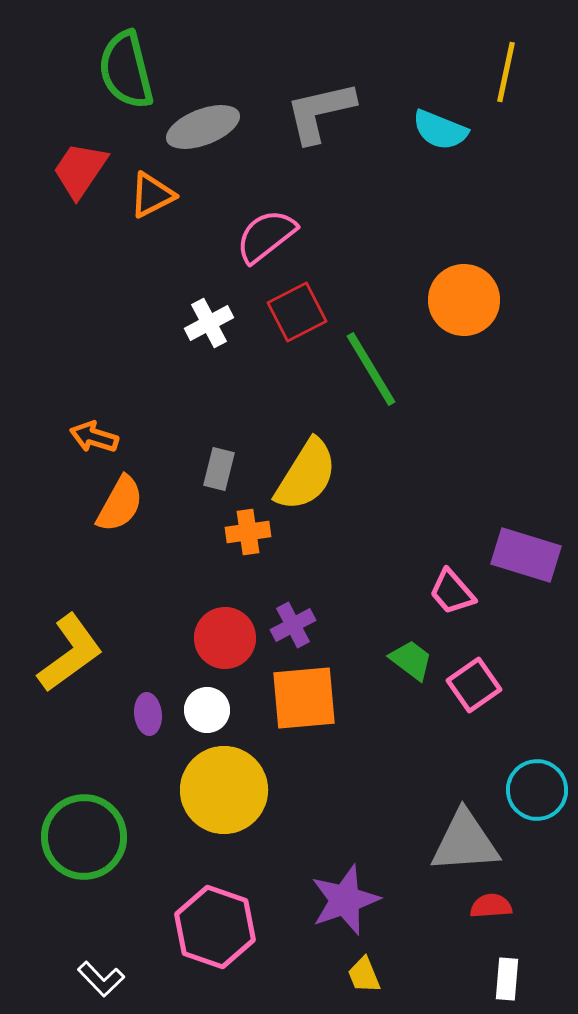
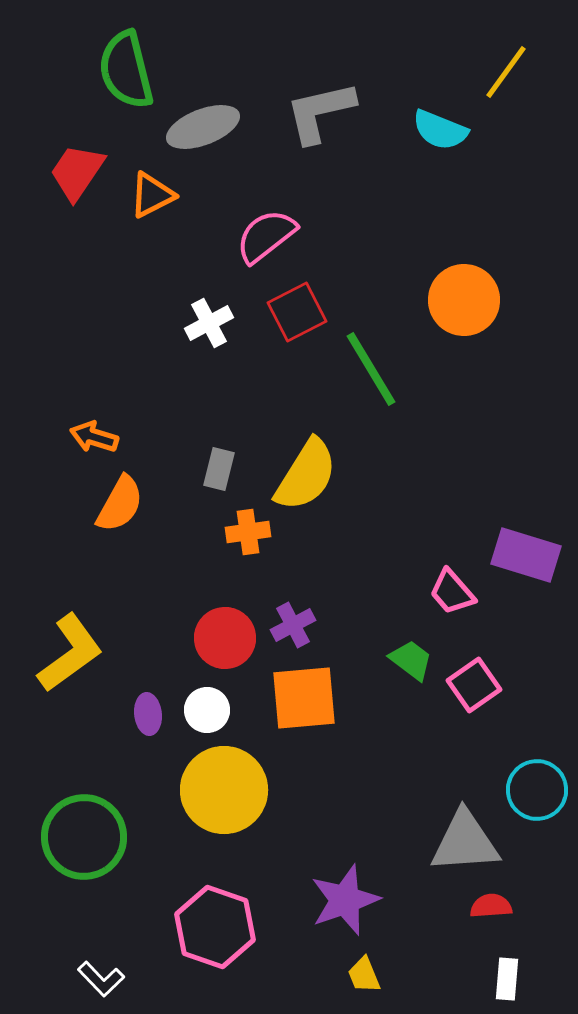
yellow line: rotated 24 degrees clockwise
red trapezoid: moved 3 px left, 2 px down
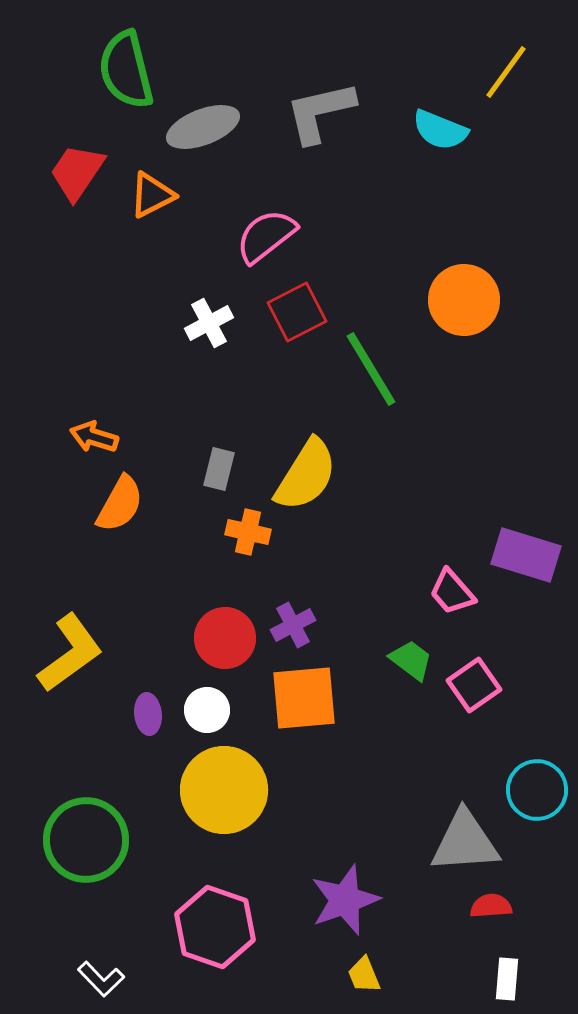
orange cross: rotated 21 degrees clockwise
green circle: moved 2 px right, 3 px down
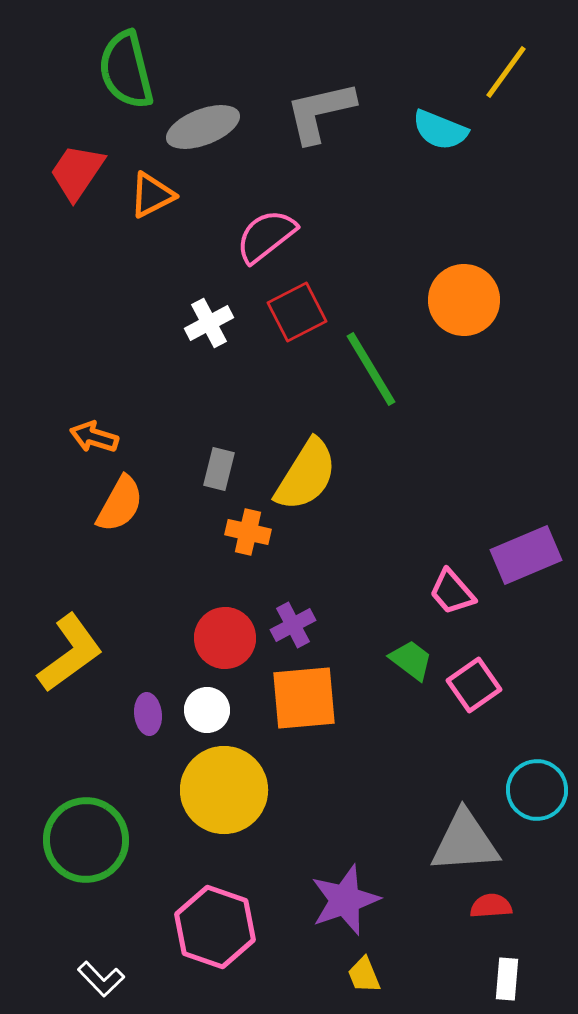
purple rectangle: rotated 40 degrees counterclockwise
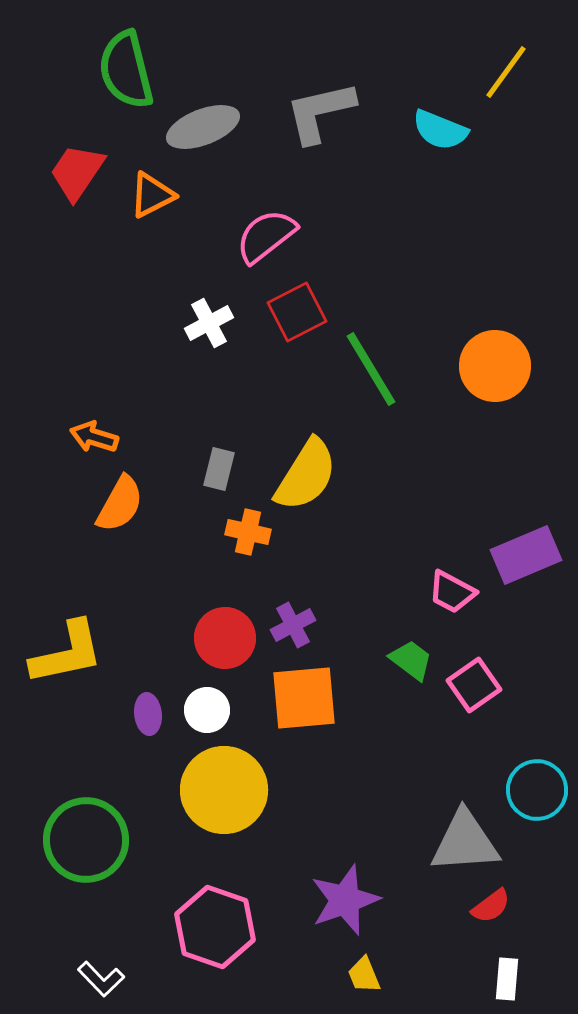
orange circle: moved 31 px right, 66 px down
pink trapezoid: rotated 21 degrees counterclockwise
yellow L-shape: moved 3 px left; rotated 24 degrees clockwise
red semicircle: rotated 147 degrees clockwise
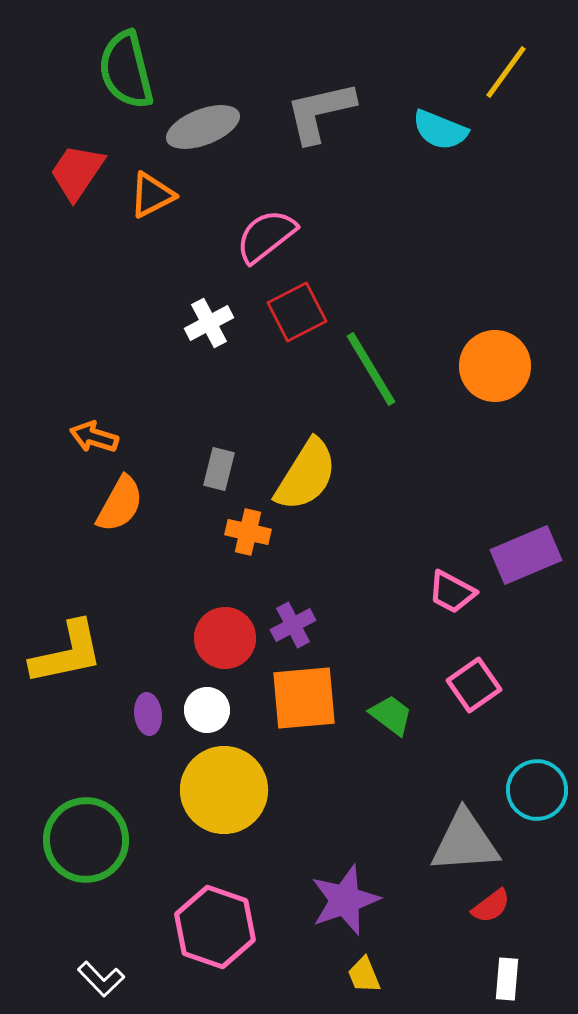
green trapezoid: moved 20 px left, 55 px down
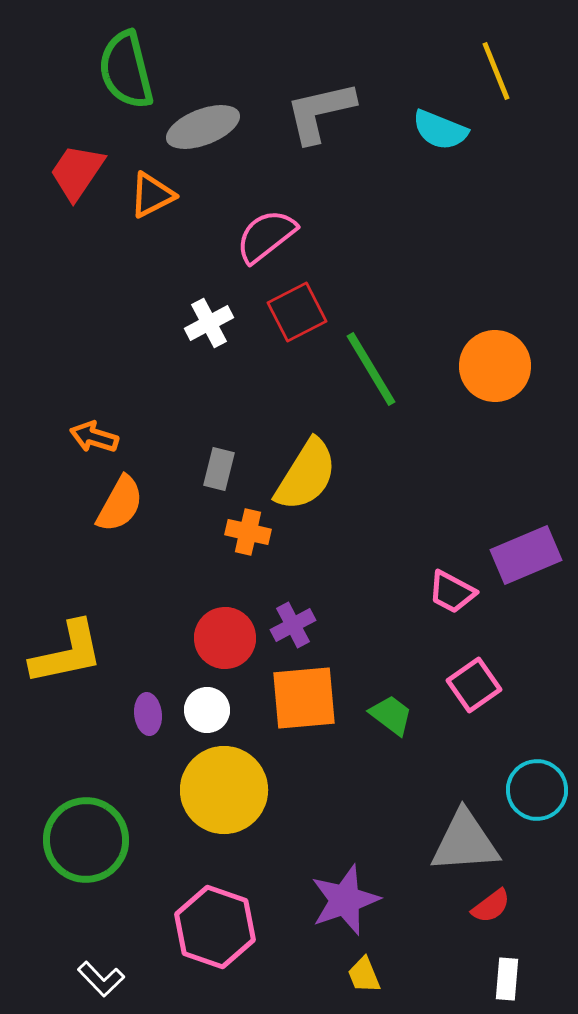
yellow line: moved 10 px left, 1 px up; rotated 58 degrees counterclockwise
